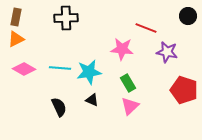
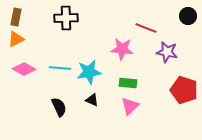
green rectangle: rotated 54 degrees counterclockwise
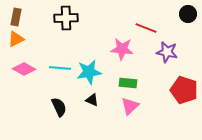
black circle: moved 2 px up
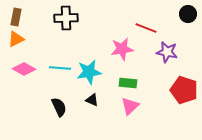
pink star: rotated 15 degrees counterclockwise
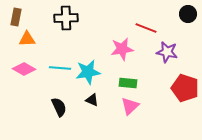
orange triangle: moved 11 px right; rotated 24 degrees clockwise
cyan star: moved 1 px left
red pentagon: moved 1 px right, 2 px up
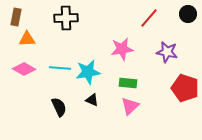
red line: moved 3 px right, 10 px up; rotated 70 degrees counterclockwise
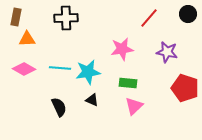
pink triangle: moved 4 px right
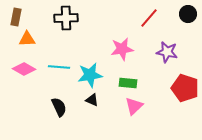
cyan line: moved 1 px left, 1 px up
cyan star: moved 2 px right, 3 px down
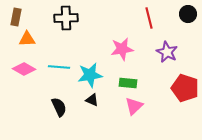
red line: rotated 55 degrees counterclockwise
purple star: rotated 15 degrees clockwise
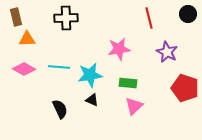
brown rectangle: rotated 24 degrees counterclockwise
pink star: moved 3 px left
black semicircle: moved 1 px right, 2 px down
